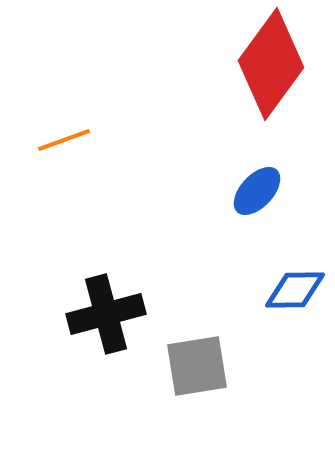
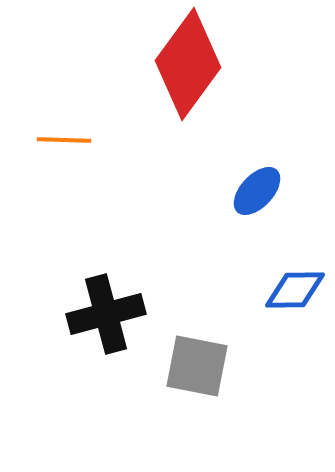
red diamond: moved 83 px left
orange line: rotated 22 degrees clockwise
gray square: rotated 20 degrees clockwise
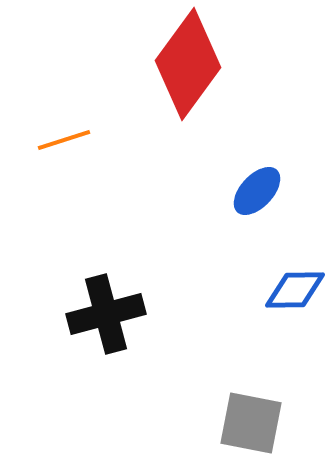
orange line: rotated 20 degrees counterclockwise
gray square: moved 54 px right, 57 px down
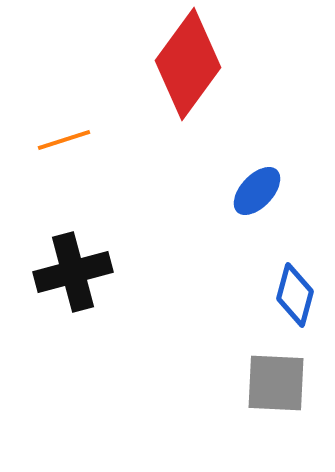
blue diamond: moved 5 px down; rotated 74 degrees counterclockwise
black cross: moved 33 px left, 42 px up
gray square: moved 25 px right, 40 px up; rotated 8 degrees counterclockwise
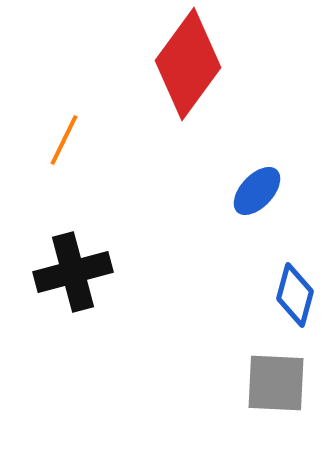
orange line: rotated 46 degrees counterclockwise
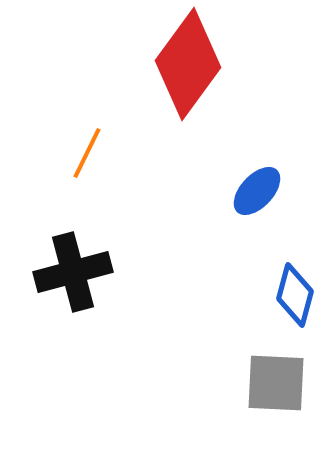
orange line: moved 23 px right, 13 px down
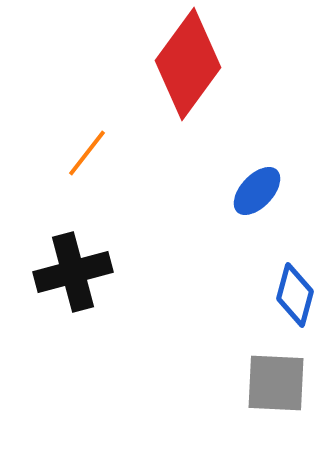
orange line: rotated 12 degrees clockwise
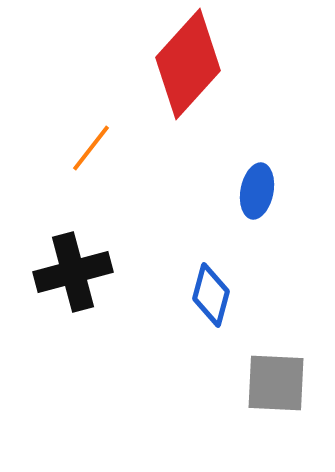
red diamond: rotated 6 degrees clockwise
orange line: moved 4 px right, 5 px up
blue ellipse: rotated 32 degrees counterclockwise
blue diamond: moved 84 px left
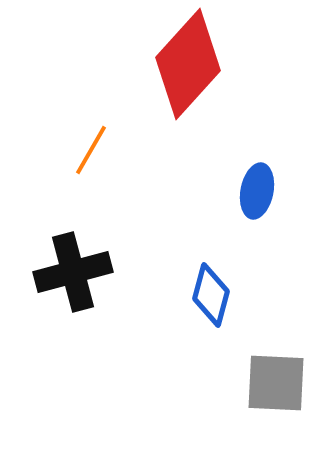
orange line: moved 2 px down; rotated 8 degrees counterclockwise
